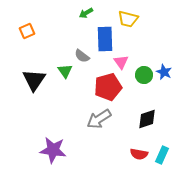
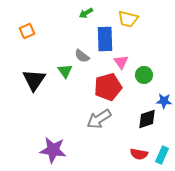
blue star: moved 29 px down; rotated 21 degrees counterclockwise
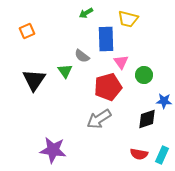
blue rectangle: moved 1 px right
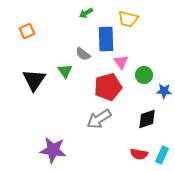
gray semicircle: moved 1 px right, 2 px up
blue star: moved 10 px up
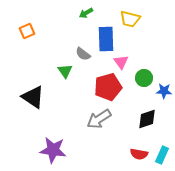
yellow trapezoid: moved 2 px right
green circle: moved 3 px down
black triangle: moved 1 px left, 17 px down; rotated 30 degrees counterclockwise
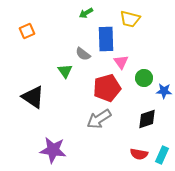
red pentagon: moved 1 px left, 1 px down
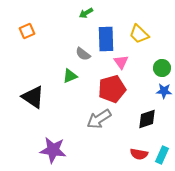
yellow trapezoid: moved 9 px right, 15 px down; rotated 30 degrees clockwise
green triangle: moved 5 px right, 5 px down; rotated 42 degrees clockwise
green circle: moved 18 px right, 10 px up
red pentagon: moved 5 px right, 1 px down
